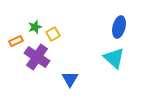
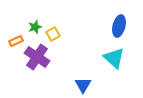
blue ellipse: moved 1 px up
blue triangle: moved 13 px right, 6 px down
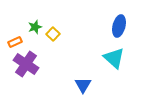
yellow square: rotated 16 degrees counterclockwise
orange rectangle: moved 1 px left, 1 px down
purple cross: moved 11 px left, 7 px down
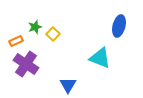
orange rectangle: moved 1 px right, 1 px up
cyan triangle: moved 14 px left; rotated 20 degrees counterclockwise
blue triangle: moved 15 px left
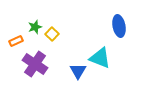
blue ellipse: rotated 25 degrees counterclockwise
yellow square: moved 1 px left
purple cross: moved 9 px right
blue triangle: moved 10 px right, 14 px up
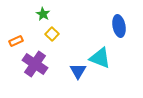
green star: moved 8 px right, 13 px up; rotated 24 degrees counterclockwise
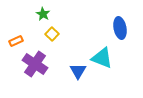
blue ellipse: moved 1 px right, 2 px down
cyan triangle: moved 2 px right
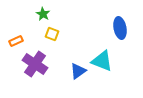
yellow square: rotated 24 degrees counterclockwise
cyan triangle: moved 3 px down
blue triangle: rotated 24 degrees clockwise
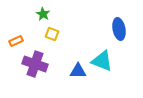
blue ellipse: moved 1 px left, 1 px down
purple cross: rotated 15 degrees counterclockwise
blue triangle: rotated 36 degrees clockwise
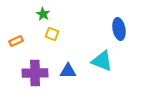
purple cross: moved 9 px down; rotated 20 degrees counterclockwise
blue triangle: moved 10 px left
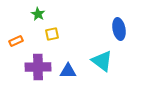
green star: moved 5 px left
yellow square: rotated 32 degrees counterclockwise
cyan triangle: rotated 15 degrees clockwise
purple cross: moved 3 px right, 6 px up
